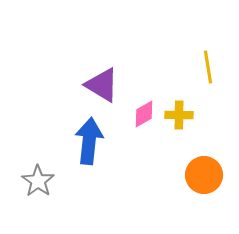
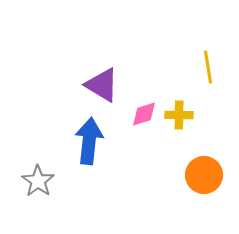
pink diamond: rotated 12 degrees clockwise
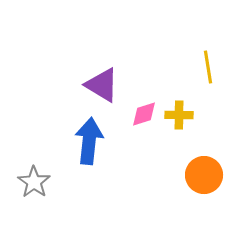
gray star: moved 4 px left, 1 px down
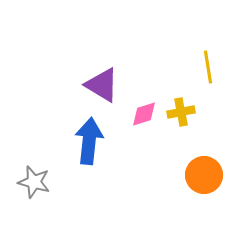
yellow cross: moved 2 px right, 3 px up; rotated 12 degrees counterclockwise
gray star: rotated 20 degrees counterclockwise
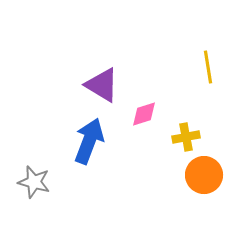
yellow cross: moved 5 px right, 25 px down
blue arrow: rotated 15 degrees clockwise
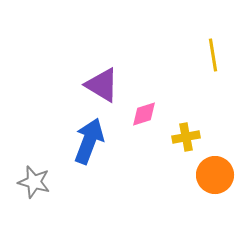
yellow line: moved 5 px right, 12 px up
orange circle: moved 11 px right
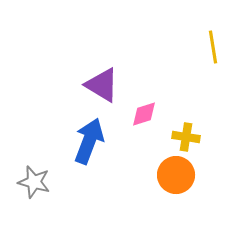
yellow line: moved 8 px up
yellow cross: rotated 20 degrees clockwise
orange circle: moved 39 px left
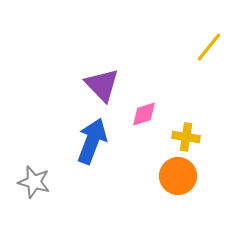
yellow line: moved 4 px left; rotated 48 degrees clockwise
purple triangle: rotated 15 degrees clockwise
blue arrow: moved 3 px right
orange circle: moved 2 px right, 1 px down
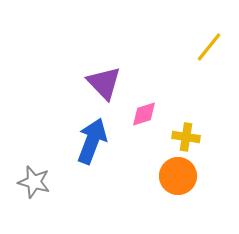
purple triangle: moved 2 px right, 2 px up
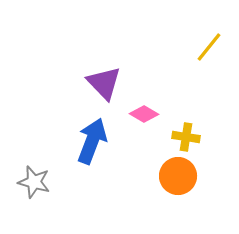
pink diamond: rotated 48 degrees clockwise
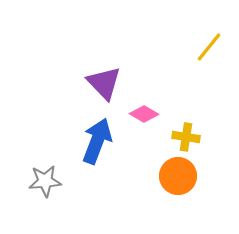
blue arrow: moved 5 px right
gray star: moved 11 px right, 1 px up; rotated 20 degrees counterclockwise
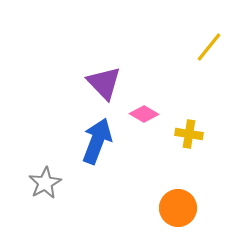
yellow cross: moved 3 px right, 3 px up
orange circle: moved 32 px down
gray star: moved 2 px down; rotated 24 degrees counterclockwise
